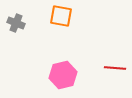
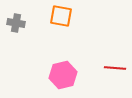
gray cross: rotated 12 degrees counterclockwise
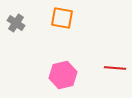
orange square: moved 1 px right, 2 px down
gray cross: rotated 24 degrees clockwise
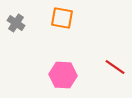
red line: moved 1 px up; rotated 30 degrees clockwise
pink hexagon: rotated 16 degrees clockwise
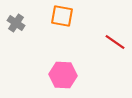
orange square: moved 2 px up
red line: moved 25 px up
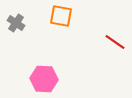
orange square: moved 1 px left
pink hexagon: moved 19 px left, 4 px down
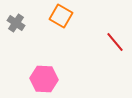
orange square: rotated 20 degrees clockwise
red line: rotated 15 degrees clockwise
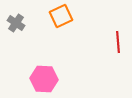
orange square: rotated 35 degrees clockwise
red line: moved 3 px right; rotated 35 degrees clockwise
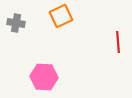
gray cross: rotated 24 degrees counterclockwise
pink hexagon: moved 2 px up
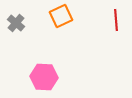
gray cross: rotated 30 degrees clockwise
red line: moved 2 px left, 22 px up
